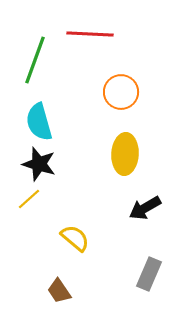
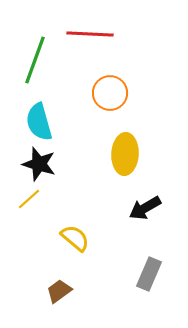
orange circle: moved 11 px left, 1 px down
brown trapezoid: rotated 88 degrees clockwise
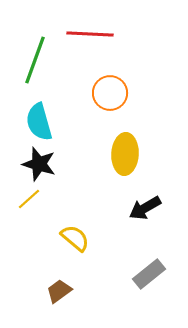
gray rectangle: rotated 28 degrees clockwise
